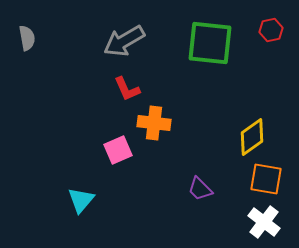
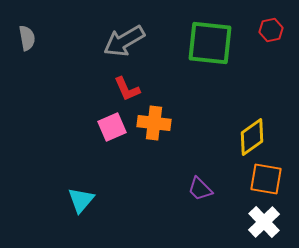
pink square: moved 6 px left, 23 px up
white cross: rotated 8 degrees clockwise
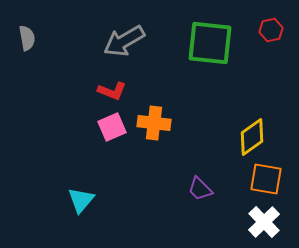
red L-shape: moved 15 px left, 2 px down; rotated 44 degrees counterclockwise
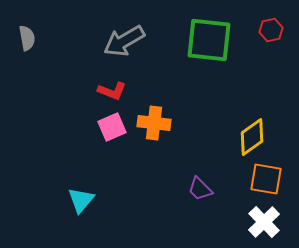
green square: moved 1 px left, 3 px up
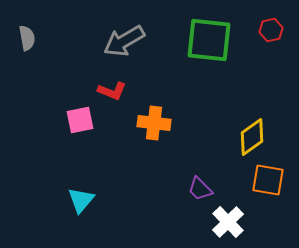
pink square: moved 32 px left, 7 px up; rotated 12 degrees clockwise
orange square: moved 2 px right, 1 px down
white cross: moved 36 px left
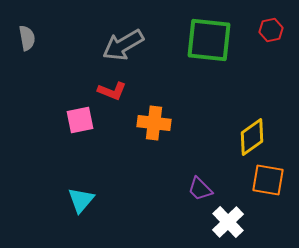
gray arrow: moved 1 px left, 4 px down
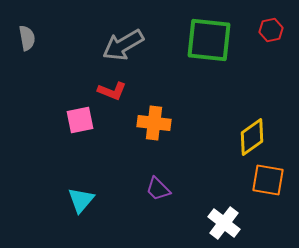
purple trapezoid: moved 42 px left
white cross: moved 4 px left, 1 px down; rotated 8 degrees counterclockwise
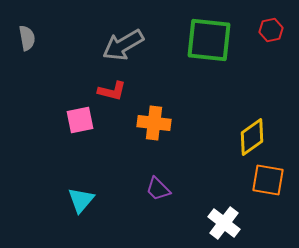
red L-shape: rotated 8 degrees counterclockwise
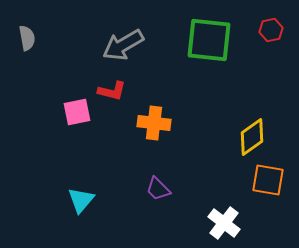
pink square: moved 3 px left, 8 px up
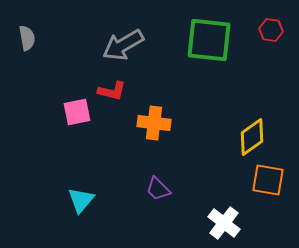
red hexagon: rotated 20 degrees clockwise
